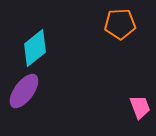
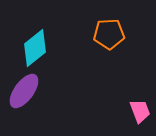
orange pentagon: moved 11 px left, 10 px down
pink trapezoid: moved 4 px down
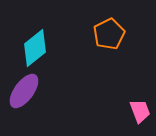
orange pentagon: rotated 24 degrees counterclockwise
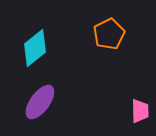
purple ellipse: moved 16 px right, 11 px down
pink trapezoid: rotated 20 degrees clockwise
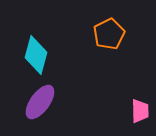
cyan diamond: moved 1 px right, 7 px down; rotated 36 degrees counterclockwise
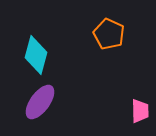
orange pentagon: rotated 20 degrees counterclockwise
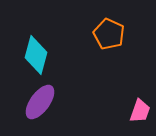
pink trapezoid: rotated 20 degrees clockwise
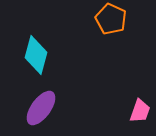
orange pentagon: moved 2 px right, 15 px up
purple ellipse: moved 1 px right, 6 px down
